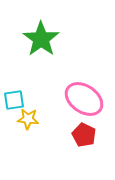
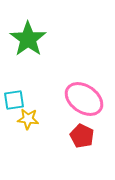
green star: moved 13 px left
red pentagon: moved 2 px left, 1 px down
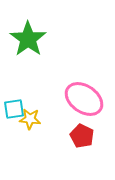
cyan square: moved 9 px down
yellow star: moved 2 px right
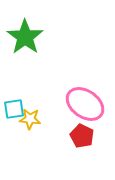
green star: moved 3 px left, 2 px up
pink ellipse: moved 1 px right, 5 px down
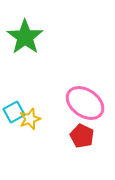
pink ellipse: moved 1 px up
cyan square: moved 3 px down; rotated 20 degrees counterclockwise
yellow star: rotated 25 degrees counterclockwise
